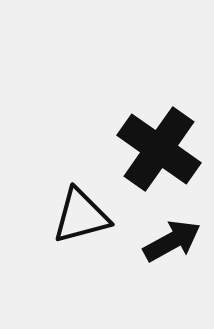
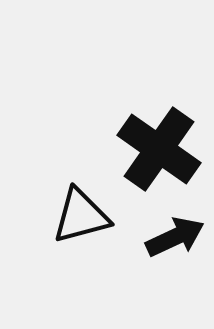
black arrow: moved 3 px right, 4 px up; rotated 4 degrees clockwise
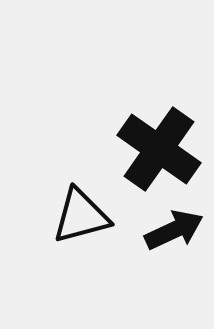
black arrow: moved 1 px left, 7 px up
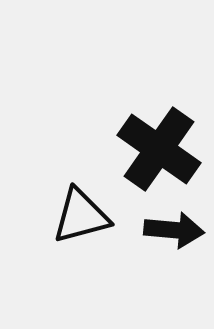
black arrow: rotated 30 degrees clockwise
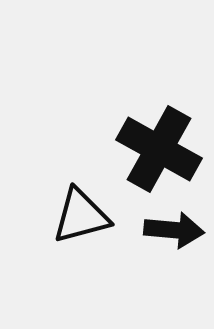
black cross: rotated 6 degrees counterclockwise
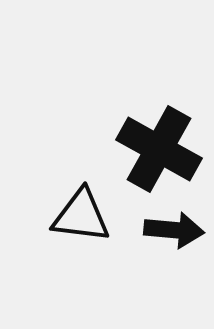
black triangle: rotated 22 degrees clockwise
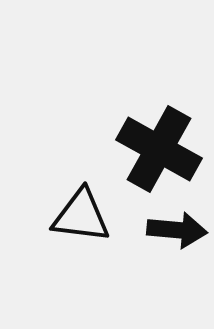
black arrow: moved 3 px right
